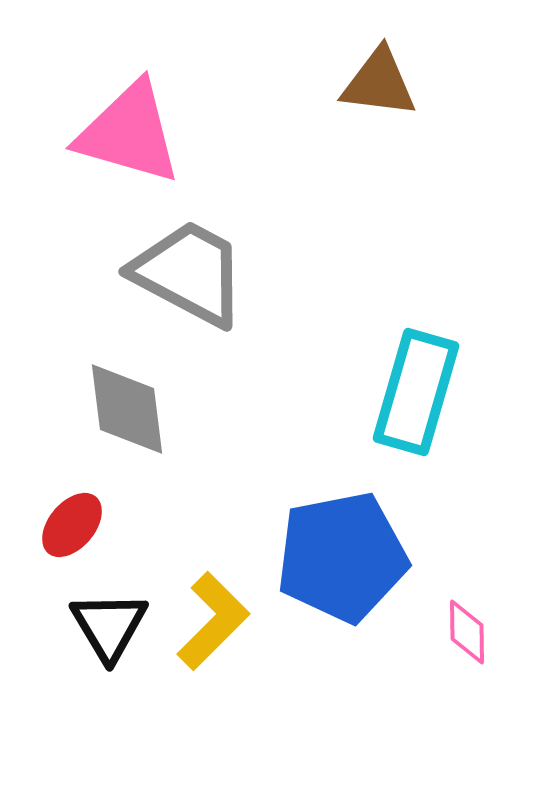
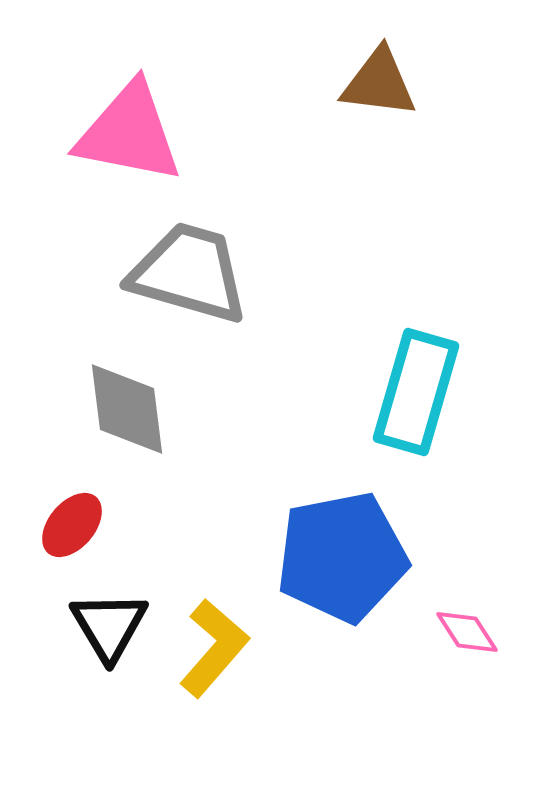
pink triangle: rotated 5 degrees counterclockwise
gray trapezoid: rotated 12 degrees counterclockwise
yellow L-shape: moved 1 px right, 27 px down; rotated 4 degrees counterclockwise
pink diamond: rotated 32 degrees counterclockwise
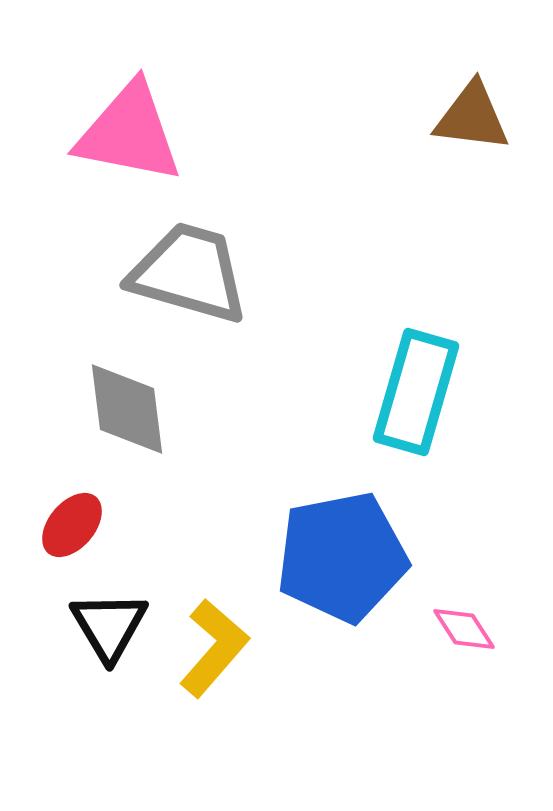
brown triangle: moved 93 px right, 34 px down
pink diamond: moved 3 px left, 3 px up
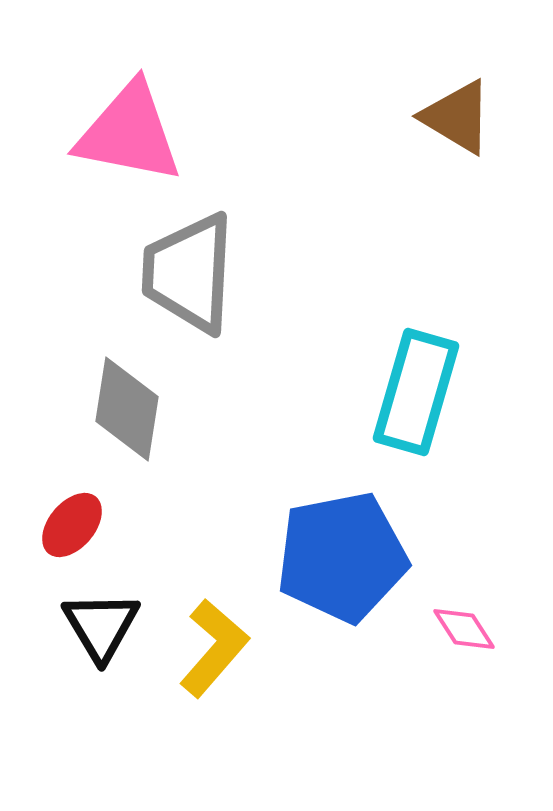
brown triangle: moved 15 px left; rotated 24 degrees clockwise
gray trapezoid: rotated 103 degrees counterclockwise
gray diamond: rotated 16 degrees clockwise
black triangle: moved 8 px left
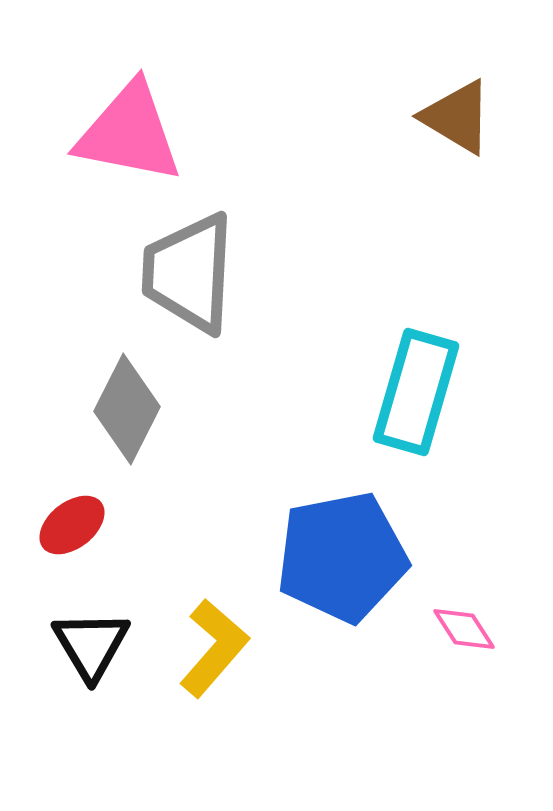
gray diamond: rotated 18 degrees clockwise
red ellipse: rotated 12 degrees clockwise
black triangle: moved 10 px left, 19 px down
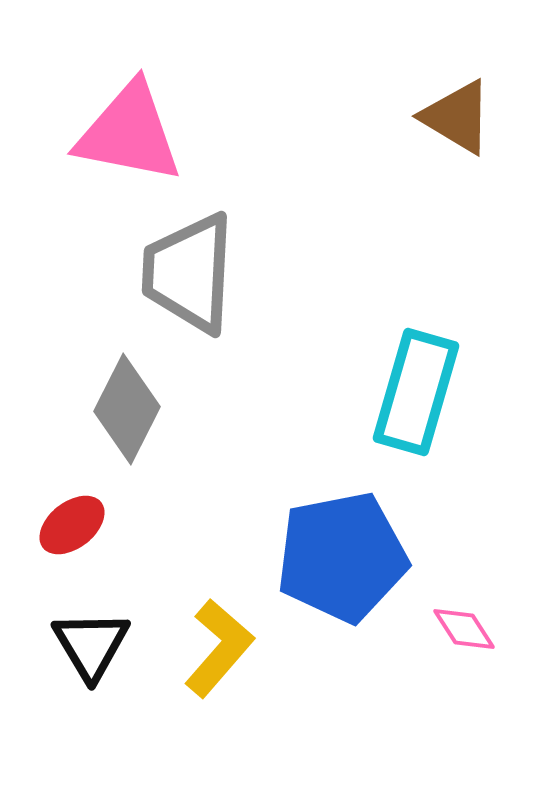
yellow L-shape: moved 5 px right
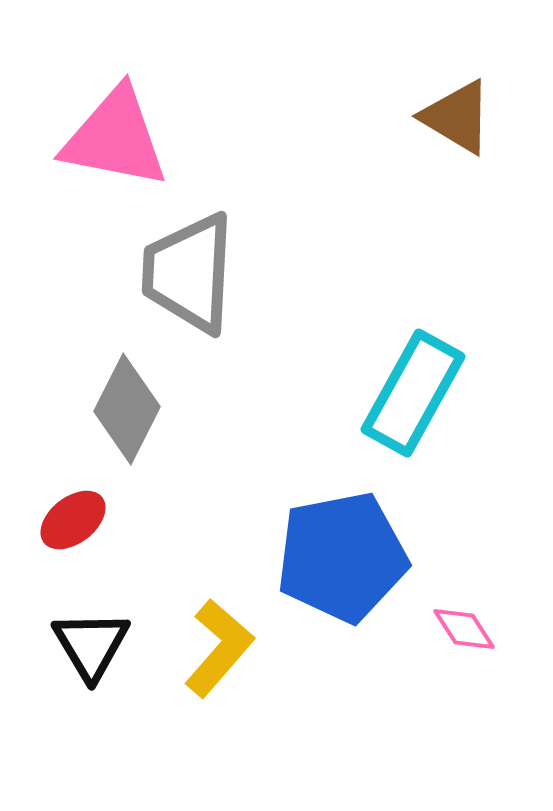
pink triangle: moved 14 px left, 5 px down
cyan rectangle: moved 3 px left, 1 px down; rotated 13 degrees clockwise
red ellipse: moved 1 px right, 5 px up
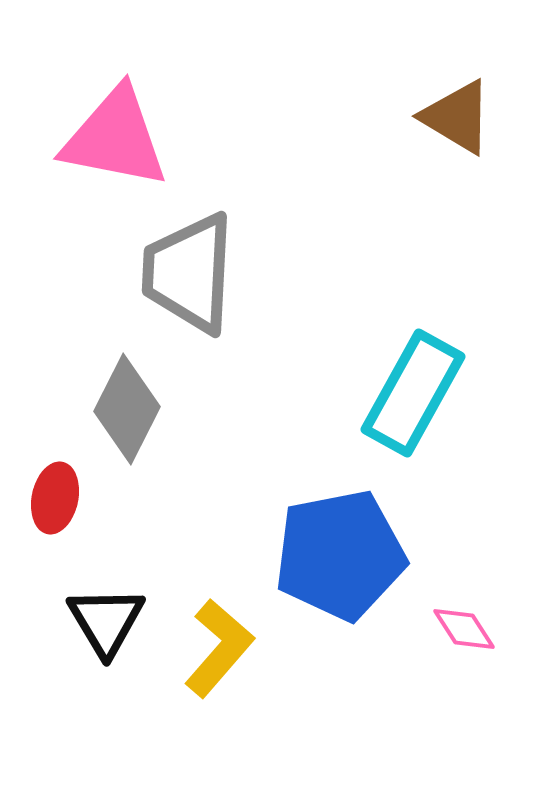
red ellipse: moved 18 px left, 22 px up; rotated 40 degrees counterclockwise
blue pentagon: moved 2 px left, 2 px up
black triangle: moved 15 px right, 24 px up
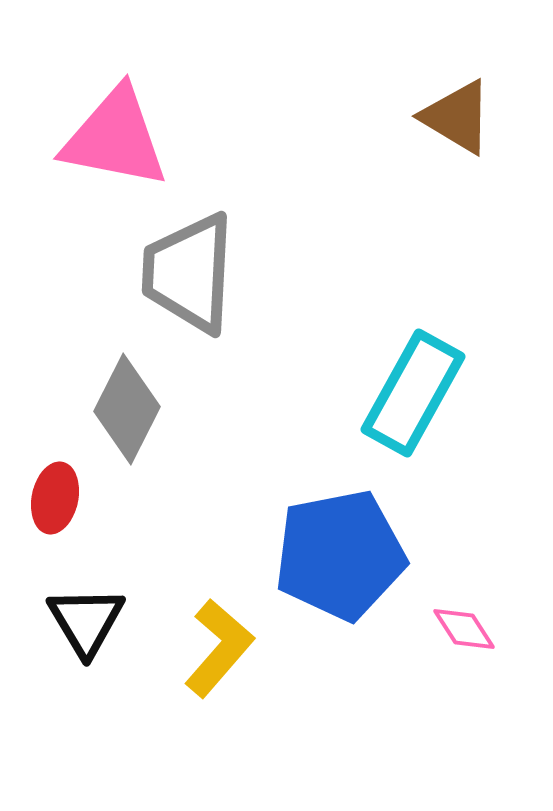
black triangle: moved 20 px left
